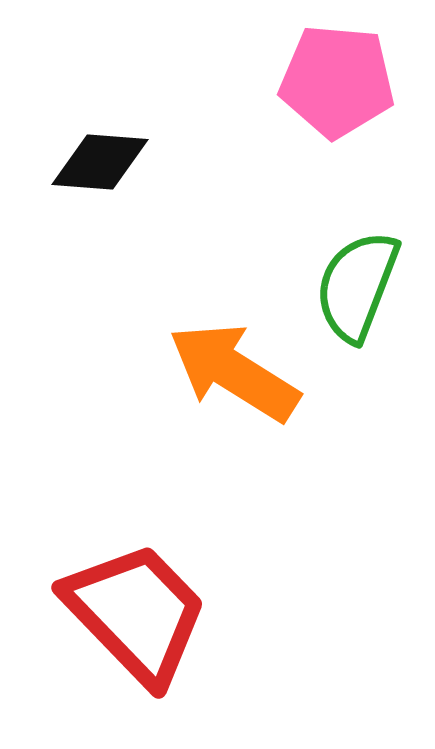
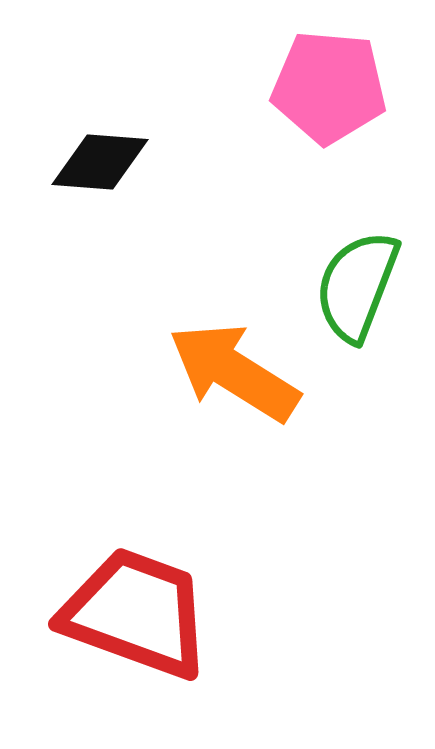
pink pentagon: moved 8 px left, 6 px down
red trapezoid: rotated 26 degrees counterclockwise
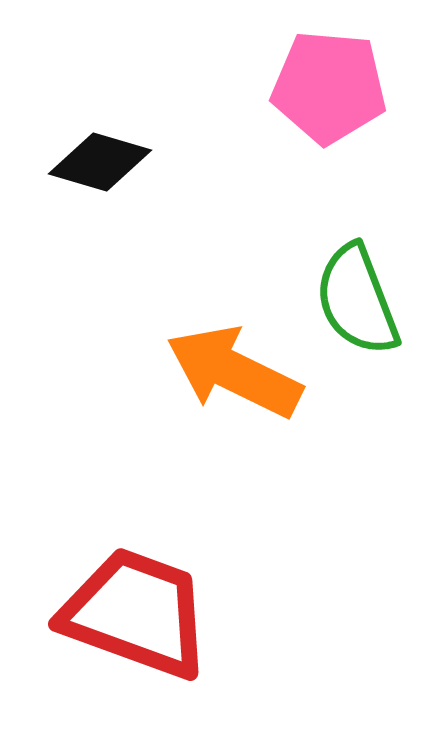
black diamond: rotated 12 degrees clockwise
green semicircle: moved 14 px down; rotated 42 degrees counterclockwise
orange arrow: rotated 6 degrees counterclockwise
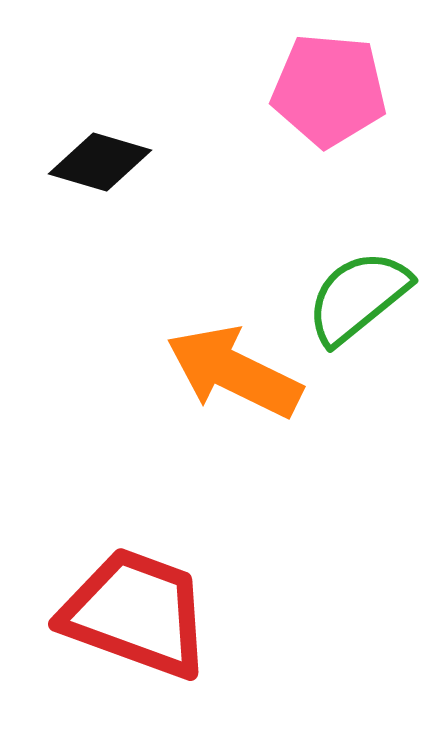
pink pentagon: moved 3 px down
green semicircle: moved 1 px right, 3 px up; rotated 72 degrees clockwise
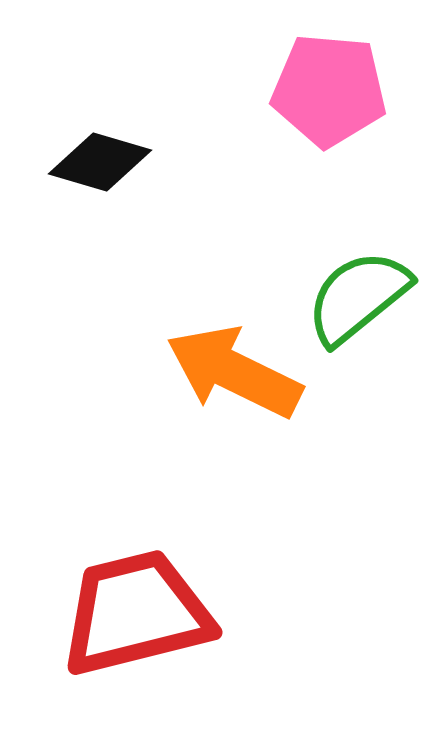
red trapezoid: rotated 34 degrees counterclockwise
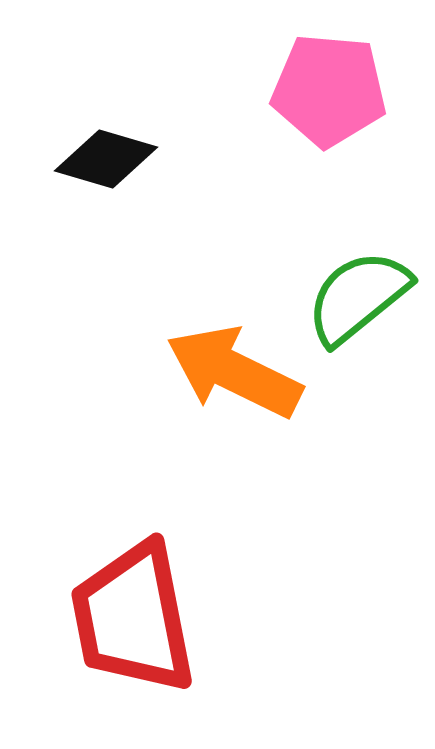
black diamond: moved 6 px right, 3 px up
red trapezoid: moved 3 px left, 5 px down; rotated 87 degrees counterclockwise
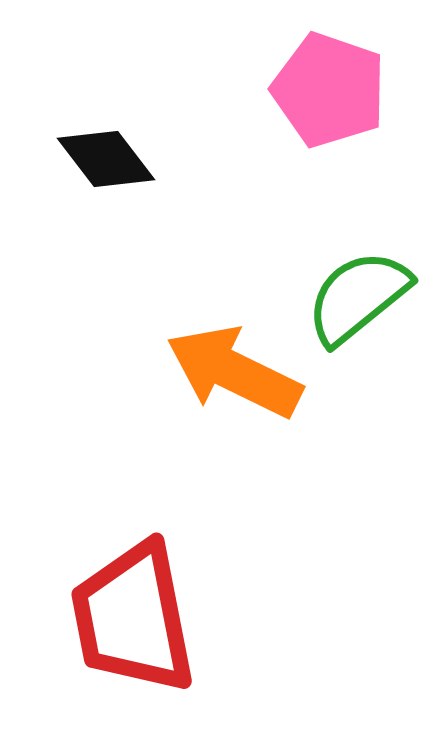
pink pentagon: rotated 14 degrees clockwise
black diamond: rotated 36 degrees clockwise
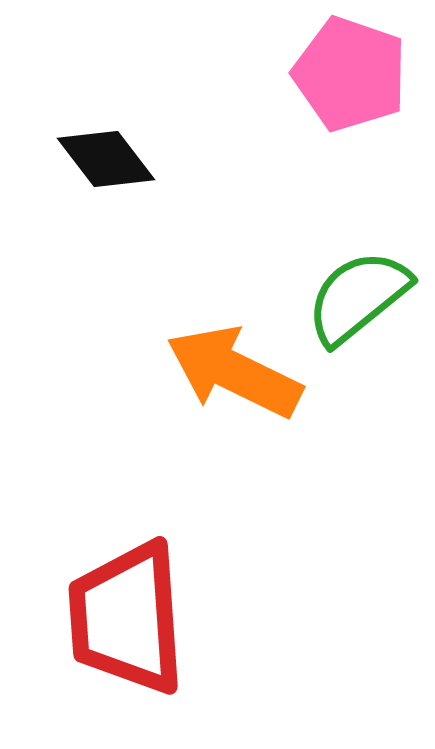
pink pentagon: moved 21 px right, 16 px up
red trapezoid: moved 6 px left; rotated 7 degrees clockwise
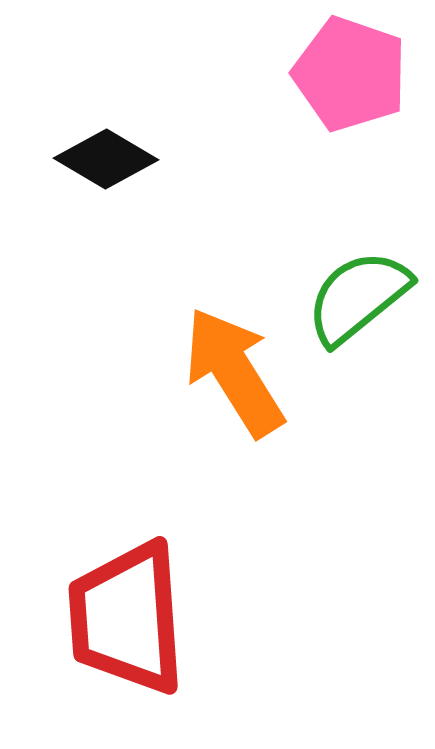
black diamond: rotated 22 degrees counterclockwise
orange arrow: rotated 32 degrees clockwise
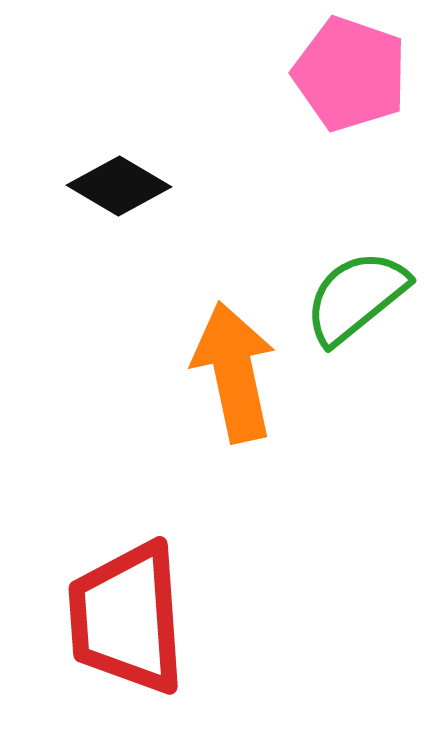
black diamond: moved 13 px right, 27 px down
green semicircle: moved 2 px left
orange arrow: rotated 20 degrees clockwise
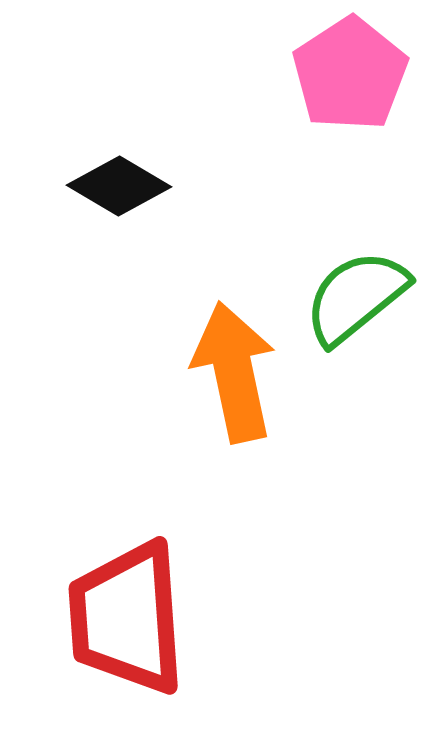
pink pentagon: rotated 20 degrees clockwise
